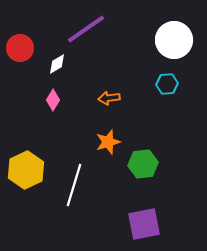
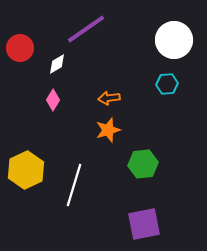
orange star: moved 12 px up
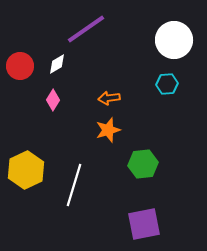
red circle: moved 18 px down
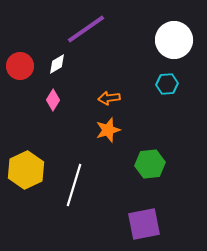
green hexagon: moved 7 px right
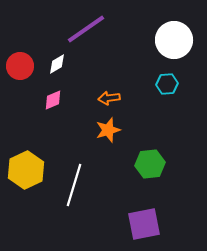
pink diamond: rotated 35 degrees clockwise
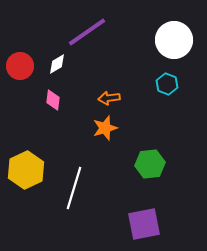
purple line: moved 1 px right, 3 px down
cyan hexagon: rotated 25 degrees clockwise
pink diamond: rotated 60 degrees counterclockwise
orange star: moved 3 px left, 2 px up
white line: moved 3 px down
